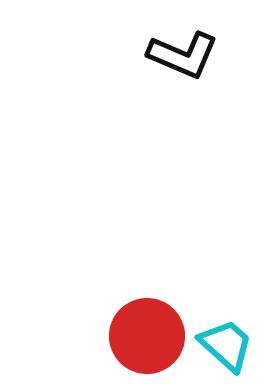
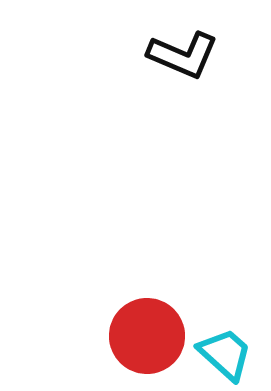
cyan trapezoid: moved 1 px left, 9 px down
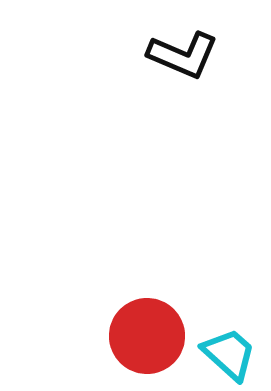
cyan trapezoid: moved 4 px right
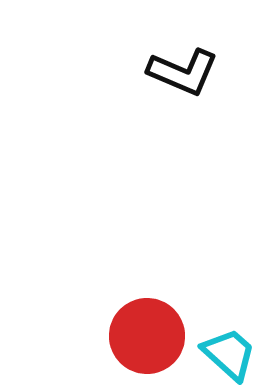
black L-shape: moved 17 px down
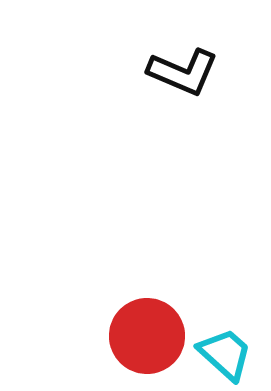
cyan trapezoid: moved 4 px left
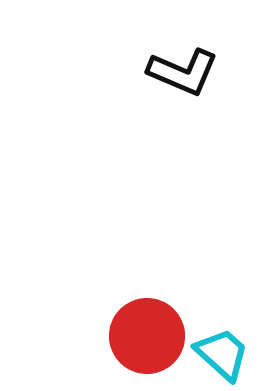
cyan trapezoid: moved 3 px left
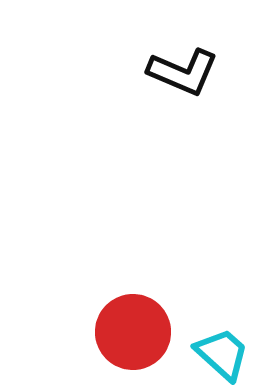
red circle: moved 14 px left, 4 px up
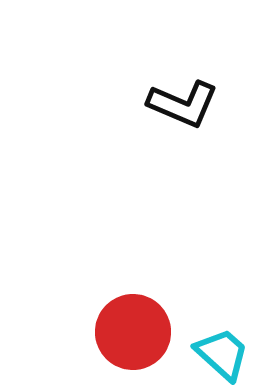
black L-shape: moved 32 px down
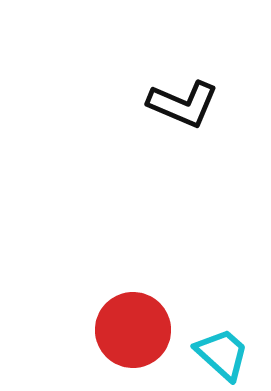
red circle: moved 2 px up
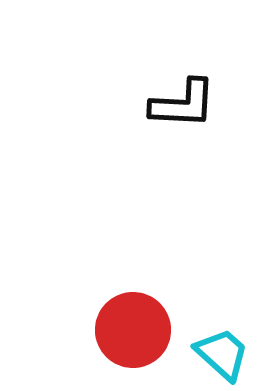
black L-shape: rotated 20 degrees counterclockwise
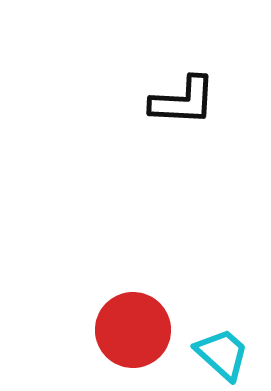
black L-shape: moved 3 px up
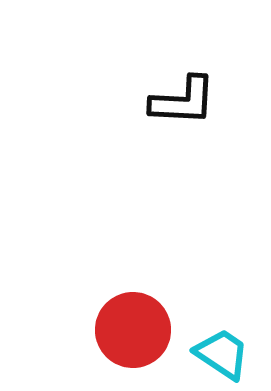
cyan trapezoid: rotated 8 degrees counterclockwise
